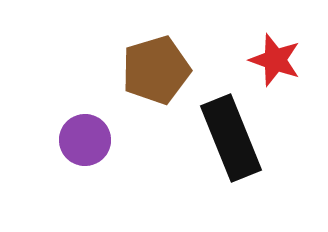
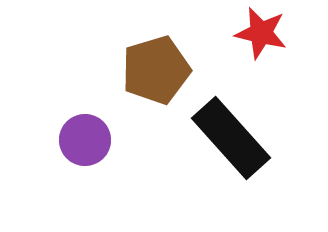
red star: moved 14 px left, 27 px up; rotated 6 degrees counterclockwise
black rectangle: rotated 20 degrees counterclockwise
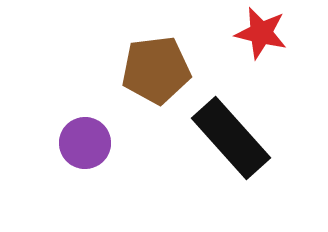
brown pentagon: rotated 10 degrees clockwise
purple circle: moved 3 px down
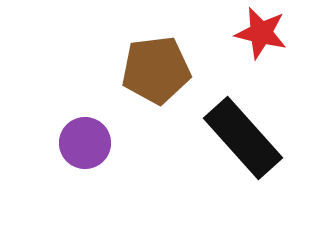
black rectangle: moved 12 px right
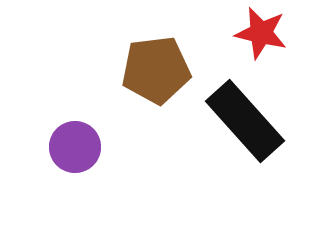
black rectangle: moved 2 px right, 17 px up
purple circle: moved 10 px left, 4 px down
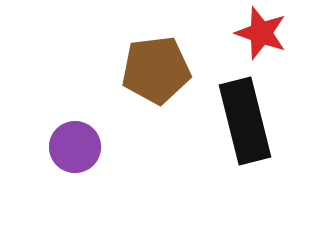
red star: rotated 6 degrees clockwise
black rectangle: rotated 28 degrees clockwise
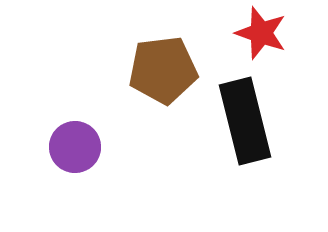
brown pentagon: moved 7 px right
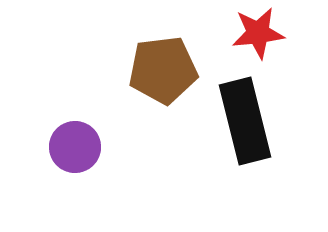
red star: moved 3 px left; rotated 26 degrees counterclockwise
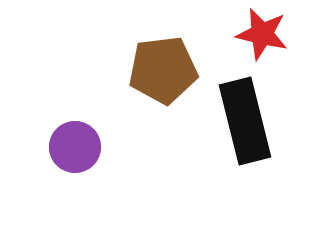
red star: moved 4 px right, 1 px down; rotated 20 degrees clockwise
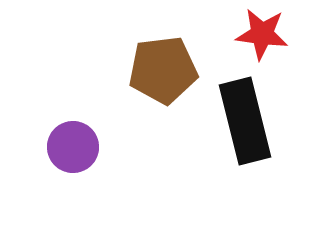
red star: rotated 6 degrees counterclockwise
purple circle: moved 2 px left
